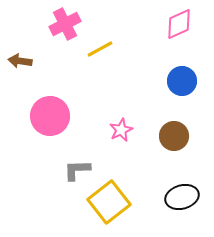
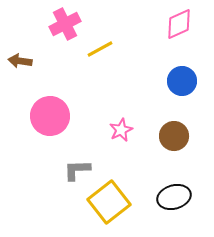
black ellipse: moved 8 px left
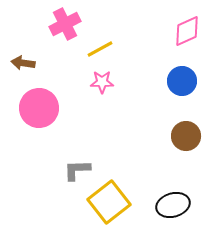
pink diamond: moved 8 px right, 7 px down
brown arrow: moved 3 px right, 2 px down
pink circle: moved 11 px left, 8 px up
pink star: moved 19 px left, 48 px up; rotated 25 degrees clockwise
brown circle: moved 12 px right
black ellipse: moved 1 px left, 8 px down
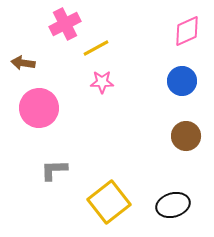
yellow line: moved 4 px left, 1 px up
gray L-shape: moved 23 px left
